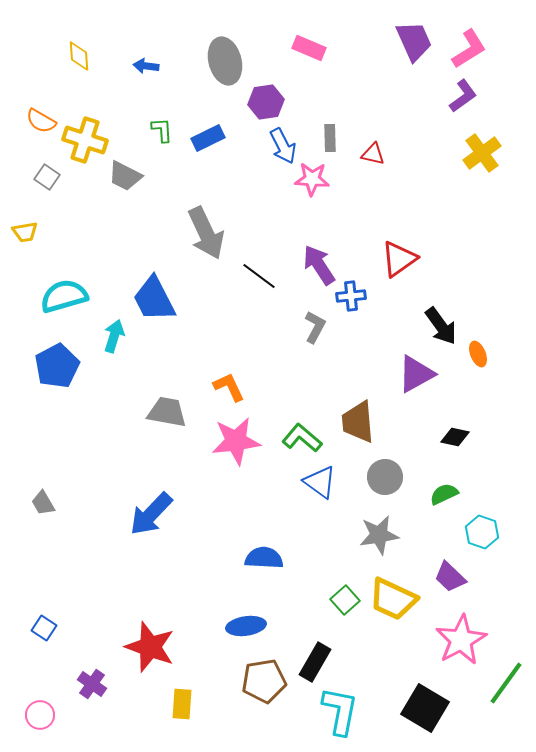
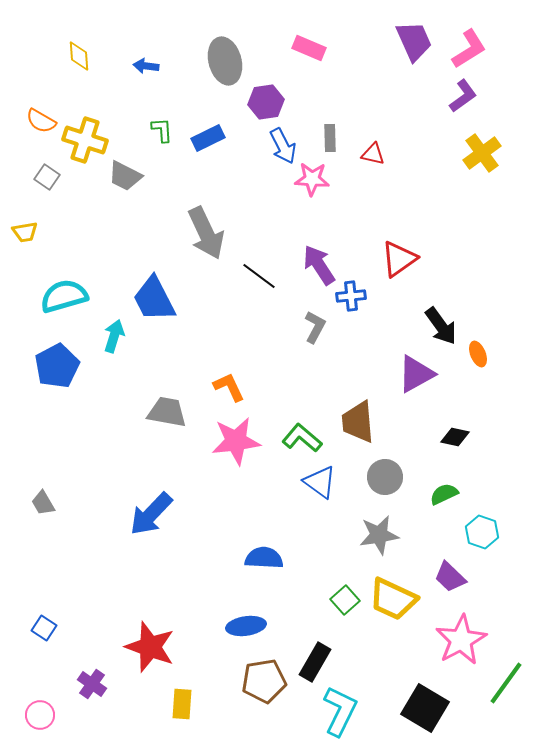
cyan L-shape at (340, 711): rotated 15 degrees clockwise
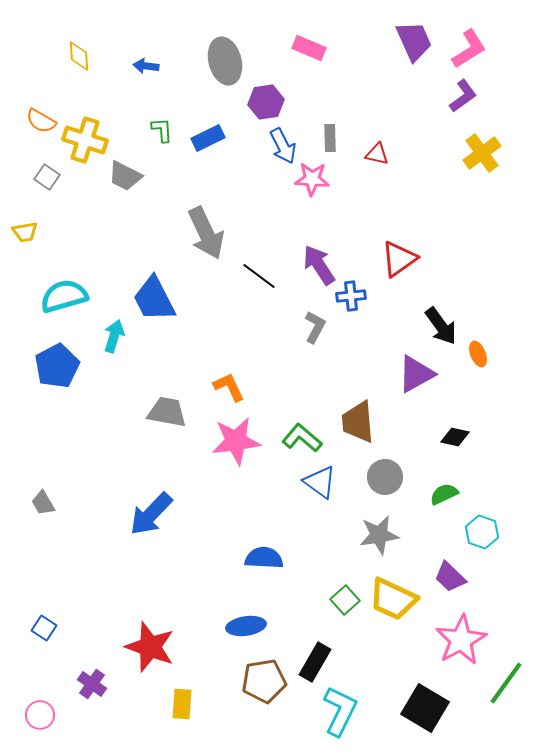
red triangle at (373, 154): moved 4 px right
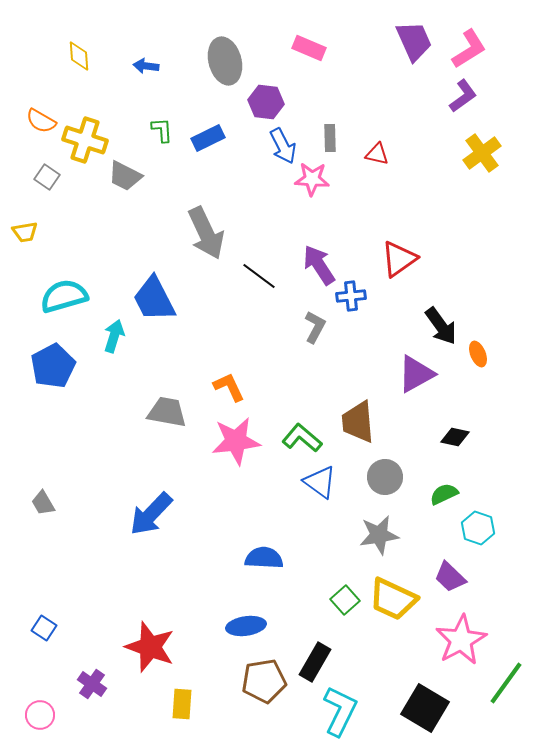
purple hexagon at (266, 102): rotated 16 degrees clockwise
blue pentagon at (57, 366): moved 4 px left
cyan hexagon at (482, 532): moved 4 px left, 4 px up
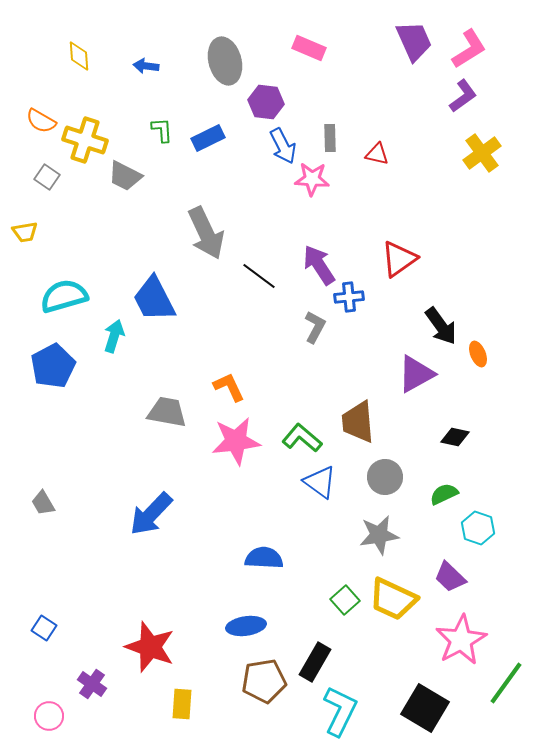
blue cross at (351, 296): moved 2 px left, 1 px down
pink circle at (40, 715): moved 9 px right, 1 px down
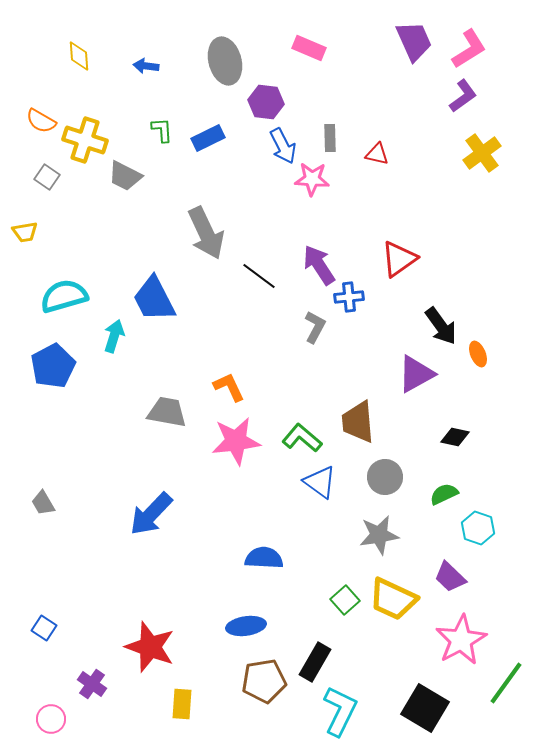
pink circle at (49, 716): moved 2 px right, 3 px down
